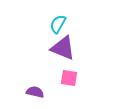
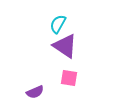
purple triangle: moved 2 px right, 2 px up; rotated 12 degrees clockwise
purple semicircle: rotated 144 degrees clockwise
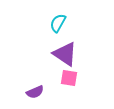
cyan semicircle: moved 1 px up
purple triangle: moved 8 px down
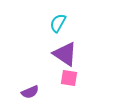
purple semicircle: moved 5 px left
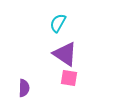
purple semicircle: moved 6 px left, 4 px up; rotated 66 degrees counterclockwise
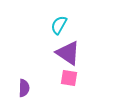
cyan semicircle: moved 1 px right, 2 px down
purple triangle: moved 3 px right, 1 px up
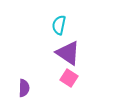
cyan semicircle: rotated 18 degrees counterclockwise
pink square: rotated 24 degrees clockwise
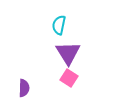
purple triangle: rotated 24 degrees clockwise
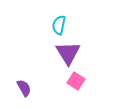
pink square: moved 7 px right, 3 px down
purple semicircle: rotated 30 degrees counterclockwise
